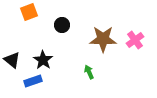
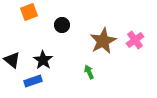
brown star: moved 2 px down; rotated 28 degrees counterclockwise
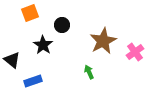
orange square: moved 1 px right, 1 px down
pink cross: moved 12 px down
black star: moved 15 px up
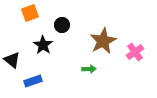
green arrow: moved 3 px up; rotated 112 degrees clockwise
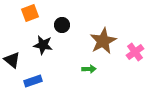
black star: rotated 24 degrees counterclockwise
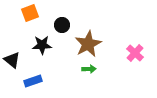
brown star: moved 15 px left, 3 px down
black star: moved 1 px left; rotated 12 degrees counterclockwise
pink cross: moved 1 px down; rotated 12 degrees counterclockwise
